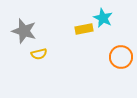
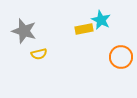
cyan star: moved 2 px left, 2 px down
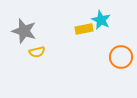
yellow semicircle: moved 2 px left, 2 px up
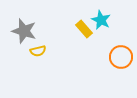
yellow rectangle: rotated 60 degrees clockwise
yellow semicircle: moved 1 px right, 1 px up
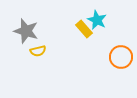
cyan star: moved 4 px left
gray star: moved 2 px right
